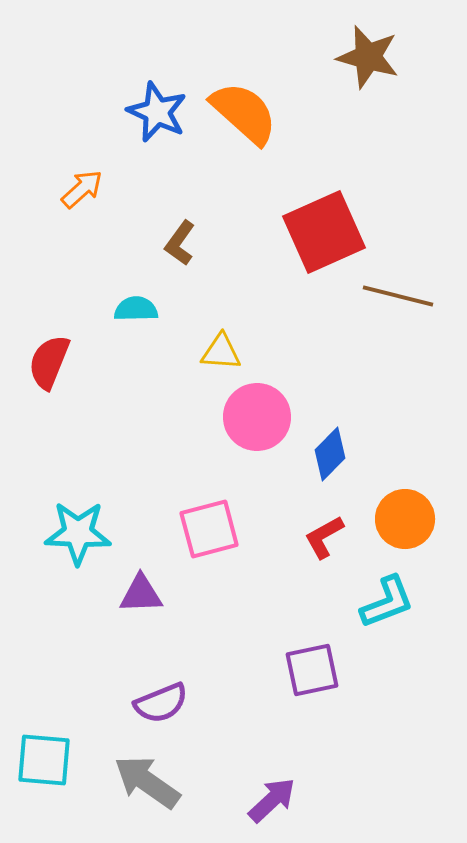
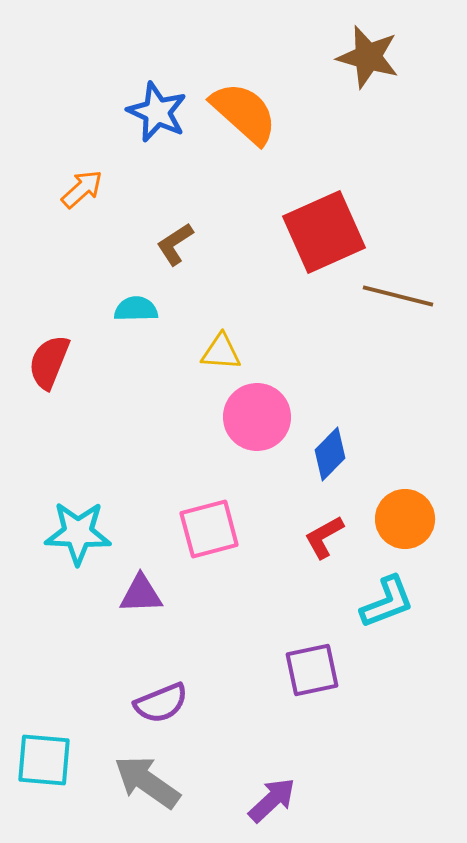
brown L-shape: moved 5 px left, 1 px down; rotated 21 degrees clockwise
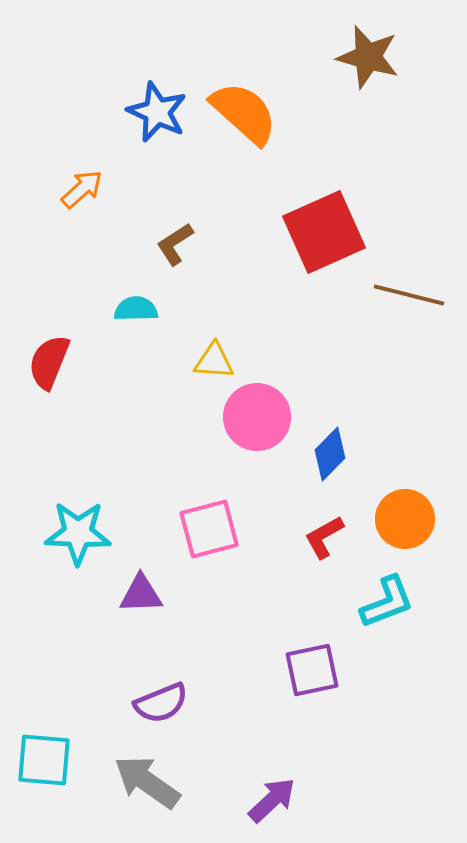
brown line: moved 11 px right, 1 px up
yellow triangle: moved 7 px left, 9 px down
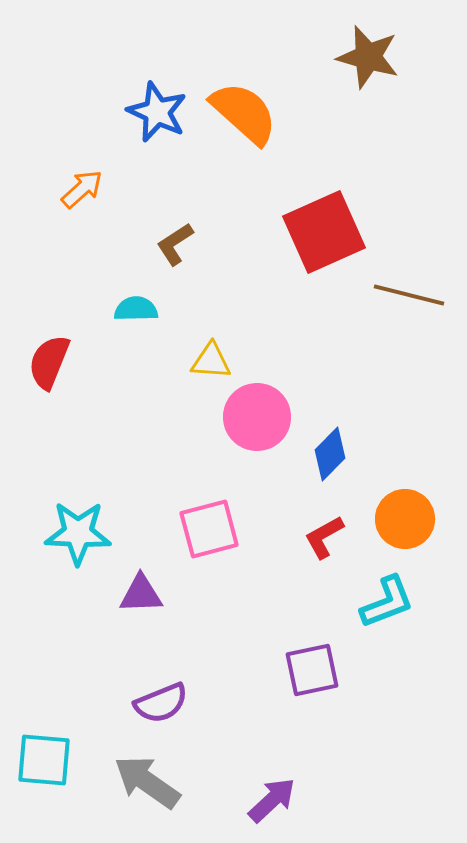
yellow triangle: moved 3 px left
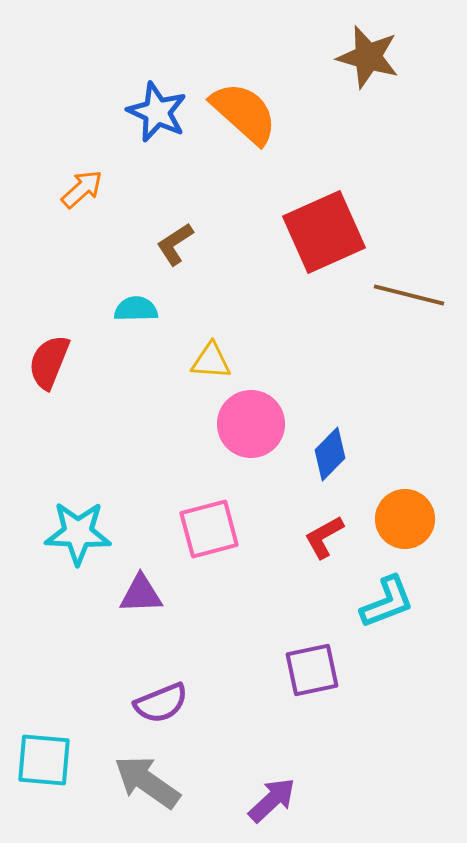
pink circle: moved 6 px left, 7 px down
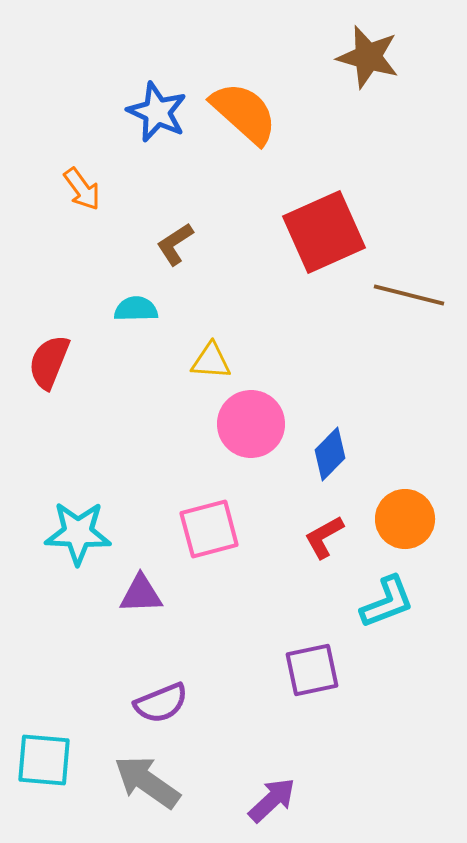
orange arrow: rotated 96 degrees clockwise
